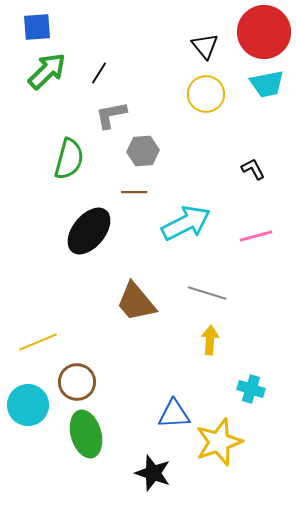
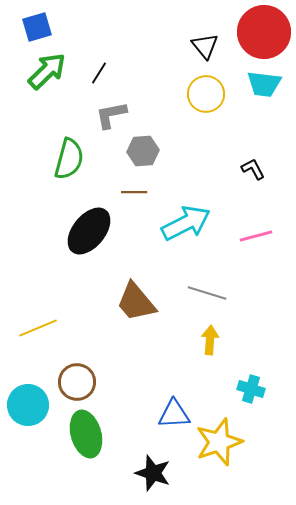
blue square: rotated 12 degrees counterclockwise
cyan trapezoid: moved 3 px left; rotated 18 degrees clockwise
yellow line: moved 14 px up
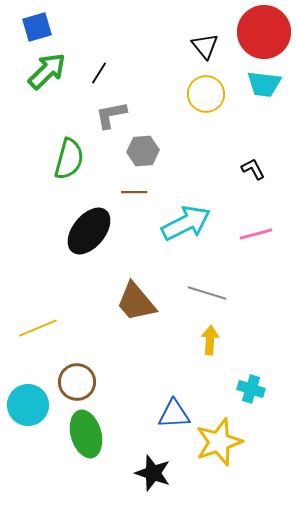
pink line: moved 2 px up
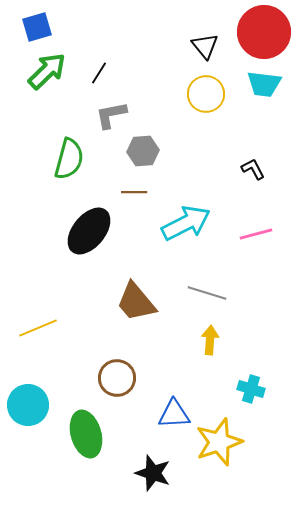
brown circle: moved 40 px right, 4 px up
